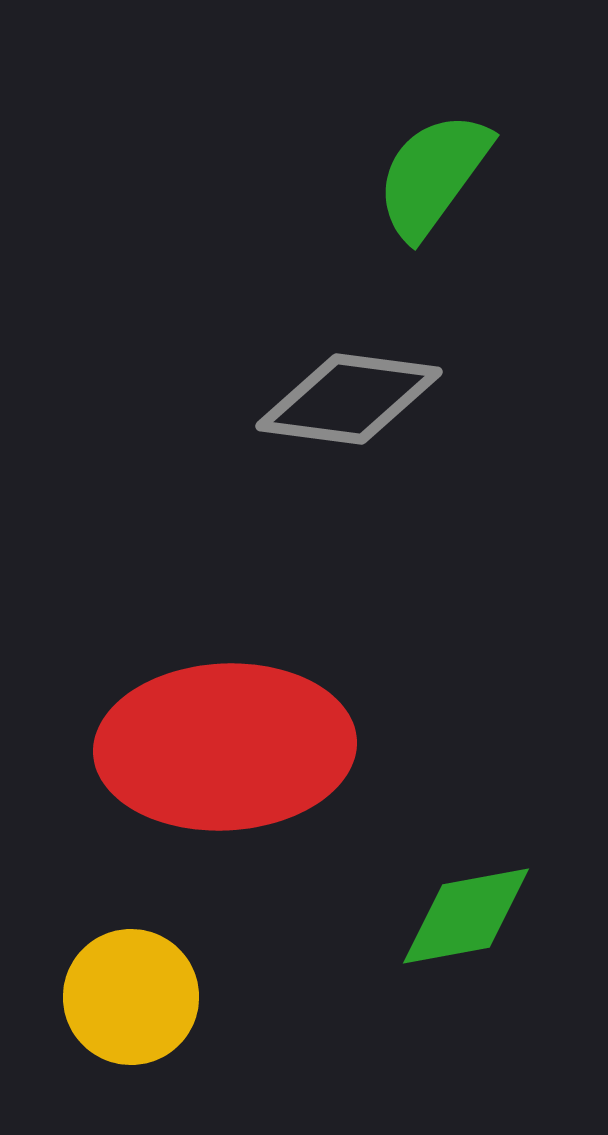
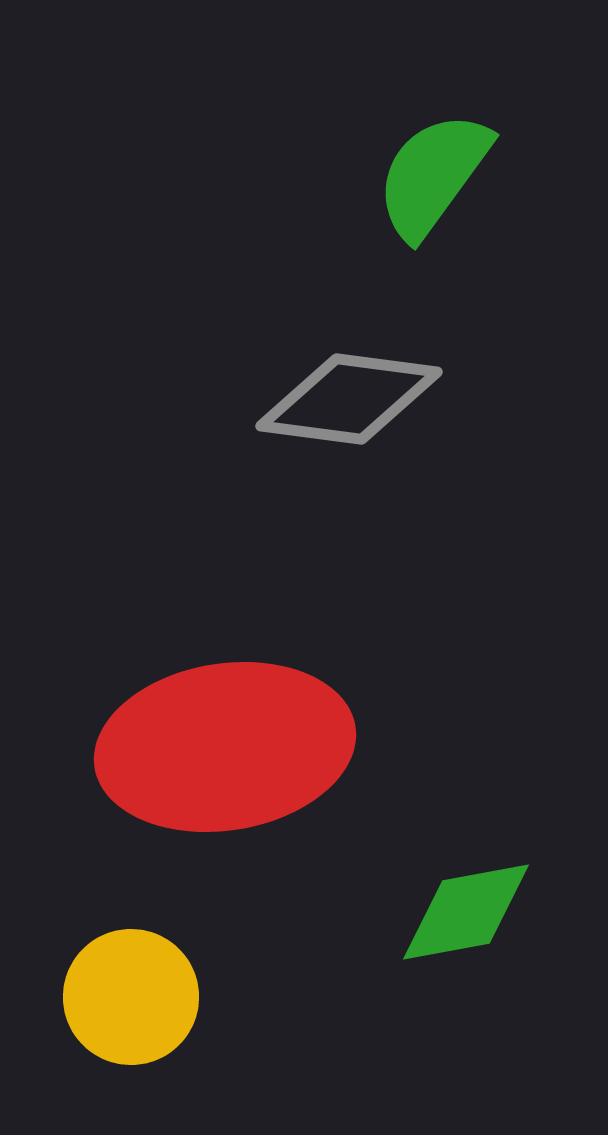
red ellipse: rotated 6 degrees counterclockwise
green diamond: moved 4 px up
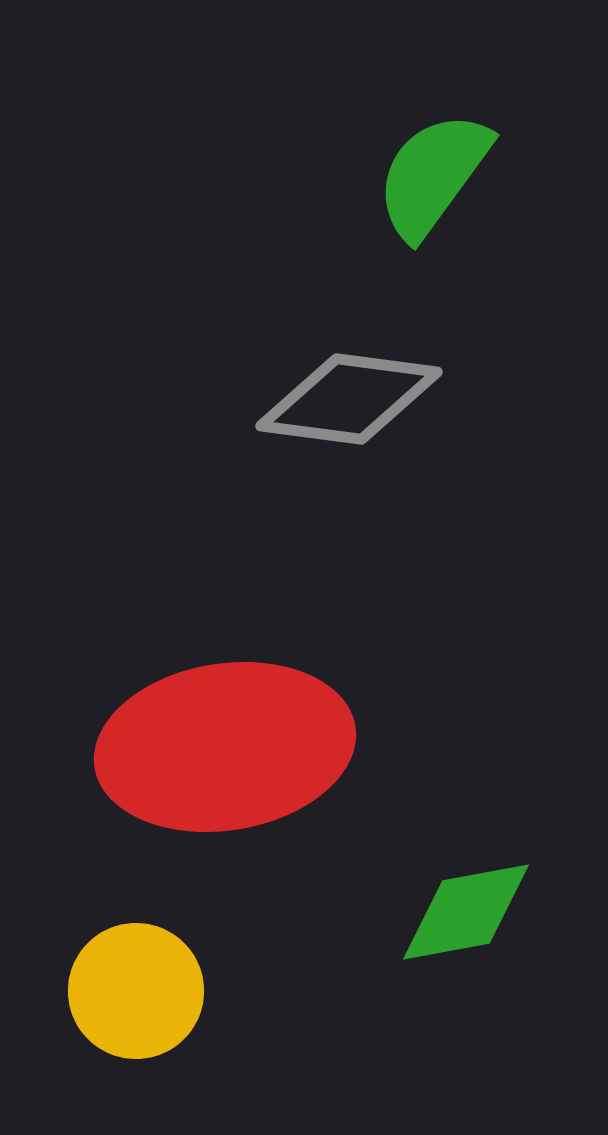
yellow circle: moved 5 px right, 6 px up
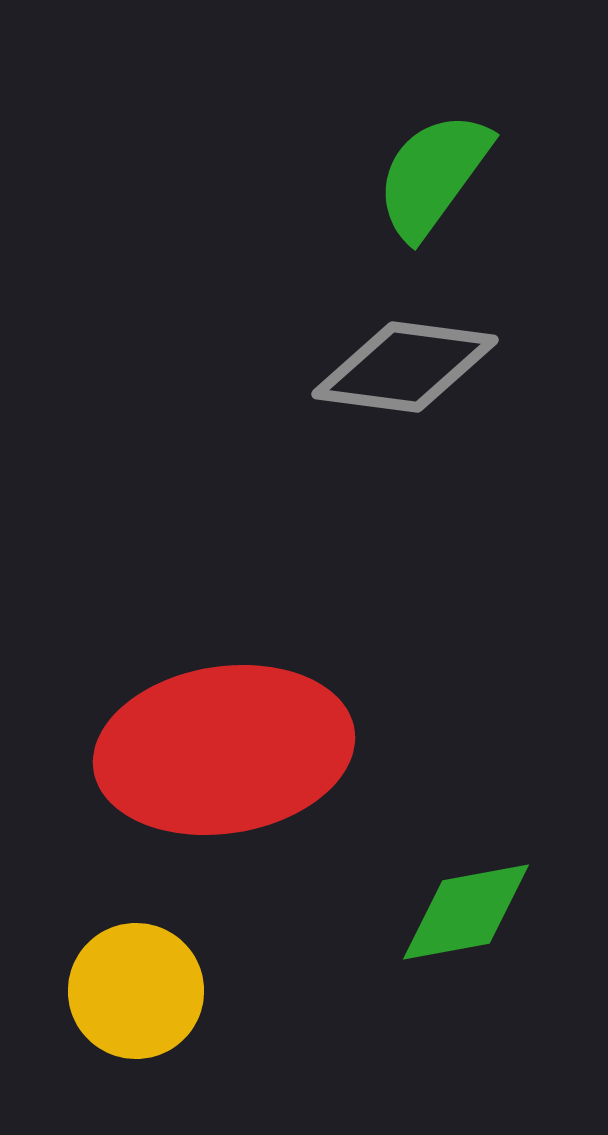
gray diamond: moved 56 px right, 32 px up
red ellipse: moved 1 px left, 3 px down
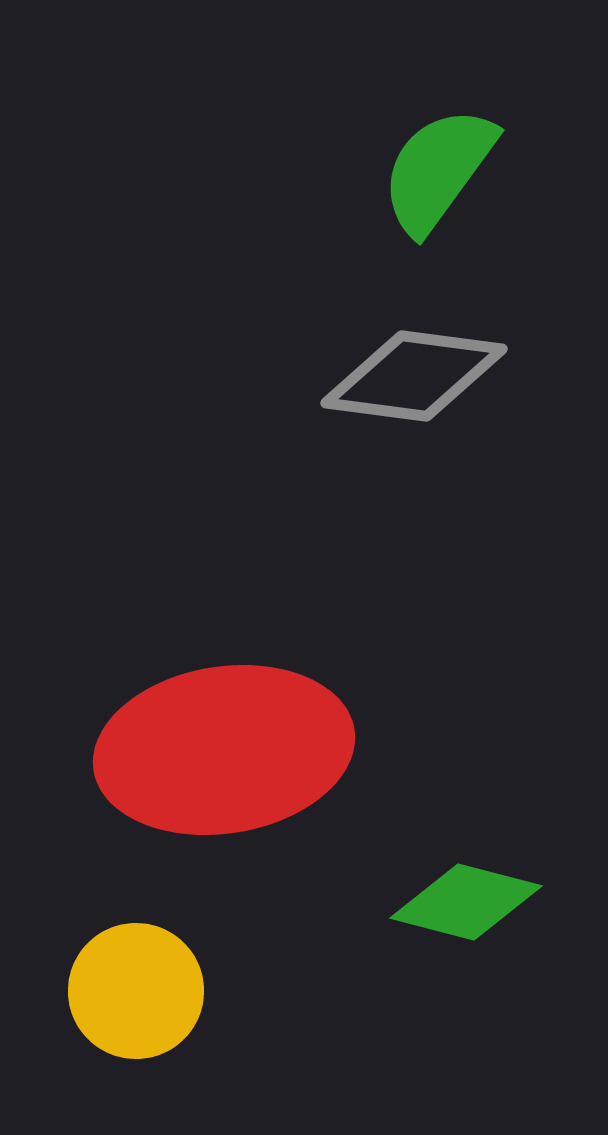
green semicircle: moved 5 px right, 5 px up
gray diamond: moved 9 px right, 9 px down
green diamond: moved 10 px up; rotated 25 degrees clockwise
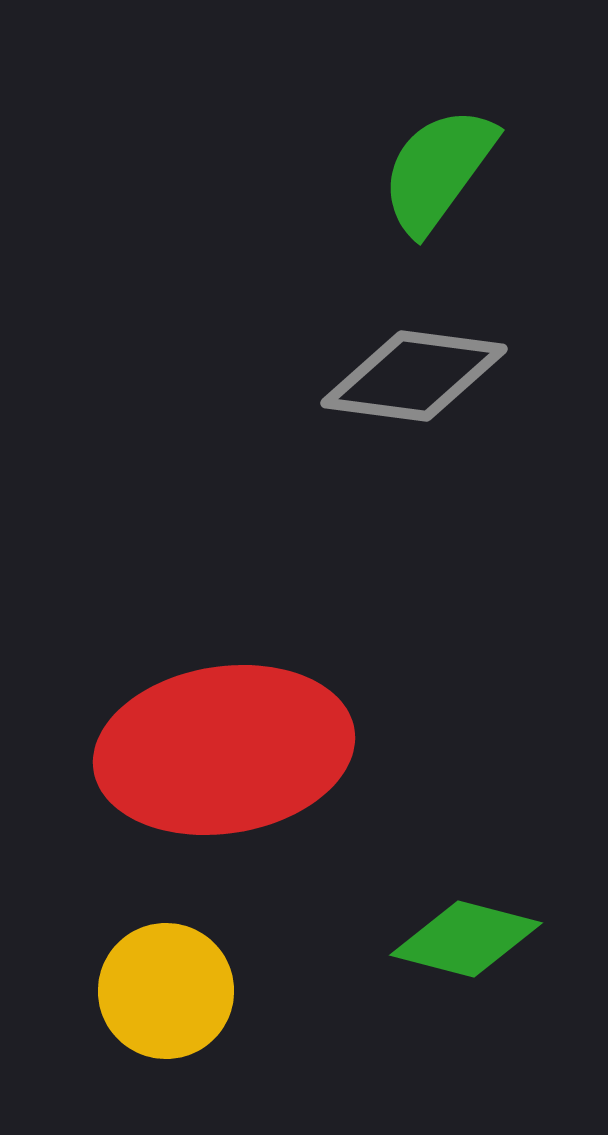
green diamond: moved 37 px down
yellow circle: moved 30 px right
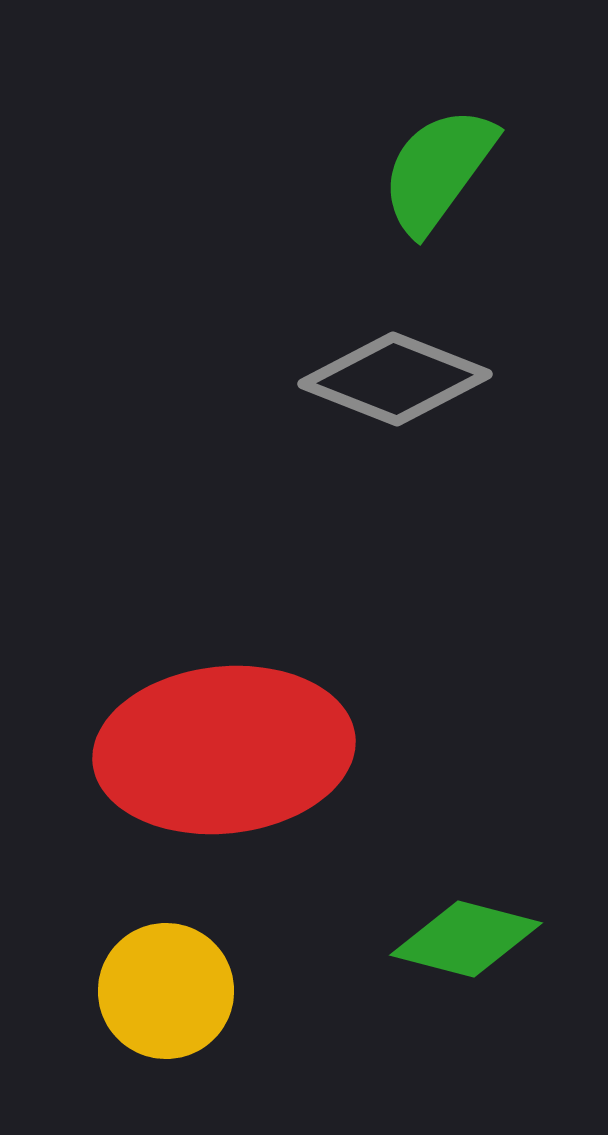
gray diamond: moved 19 px left, 3 px down; rotated 14 degrees clockwise
red ellipse: rotated 3 degrees clockwise
